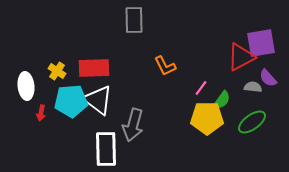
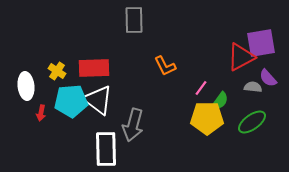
green semicircle: moved 2 px left, 1 px down
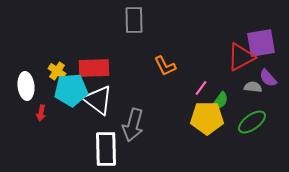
cyan pentagon: moved 11 px up
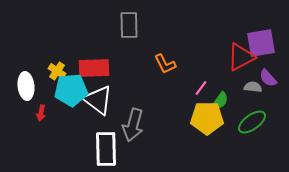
gray rectangle: moved 5 px left, 5 px down
orange L-shape: moved 2 px up
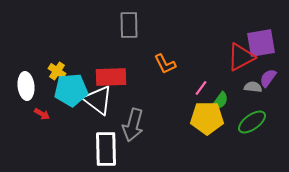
red rectangle: moved 17 px right, 9 px down
purple semicircle: rotated 78 degrees clockwise
red arrow: moved 1 px right, 1 px down; rotated 70 degrees counterclockwise
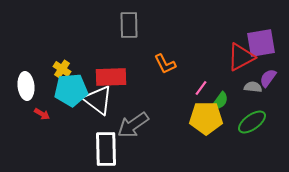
yellow cross: moved 5 px right, 2 px up
yellow pentagon: moved 1 px left
gray arrow: rotated 40 degrees clockwise
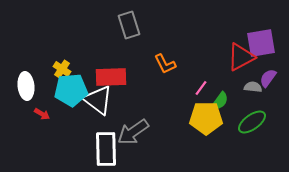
gray rectangle: rotated 16 degrees counterclockwise
gray arrow: moved 7 px down
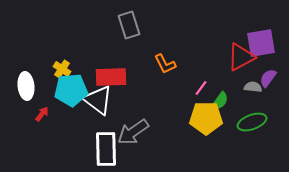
red arrow: rotated 84 degrees counterclockwise
green ellipse: rotated 16 degrees clockwise
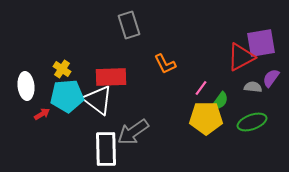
purple semicircle: moved 3 px right
cyan pentagon: moved 4 px left, 6 px down
red arrow: rotated 21 degrees clockwise
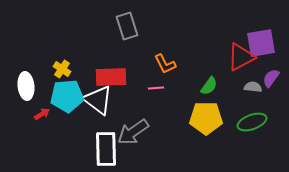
gray rectangle: moved 2 px left, 1 px down
pink line: moved 45 px left; rotated 49 degrees clockwise
green semicircle: moved 11 px left, 15 px up
